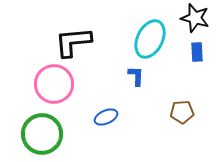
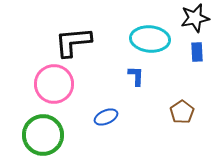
black star: rotated 28 degrees counterclockwise
cyan ellipse: rotated 69 degrees clockwise
brown pentagon: rotated 30 degrees counterclockwise
green circle: moved 1 px right, 1 px down
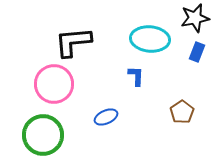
blue rectangle: rotated 24 degrees clockwise
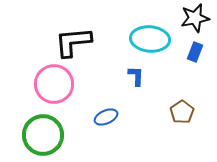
blue rectangle: moved 2 px left
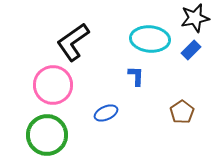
black L-shape: rotated 30 degrees counterclockwise
blue rectangle: moved 4 px left, 2 px up; rotated 24 degrees clockwise
pink circle: moved 1 px left, 1 px down
blue ellipse: moved 4 px up
green circle: moved 4 px right
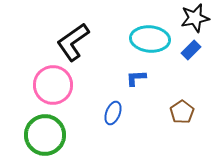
blue L-shape: moved 2 px down; rotated 95 degrees counterclockwise
blue ellipse: moved 7 px right; rotated 45 degrees counterclockwise
green circle: moved 2 px left
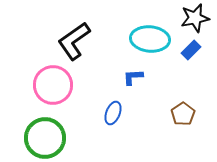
black L-shape: moved 1 px right, 1 px up
blue L-shape: moved 3 px left, 1 px up
brown pentagon: moved 1 px right, 2 px down
green circle: moved 3 px down
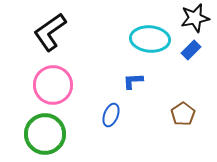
black L-shape: moved 24 px left, 9 px up
blue L-shape: moved 4 px down
blue ellipse: moved 2 px left, 2 px down
green circle: moved 4 px up
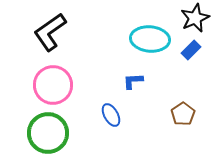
black star: rotated 12 degrees counterclockwise
blue ellipse: rotated 50 degrees counterclockwise
green circle: moved 3 px right, 1 px up
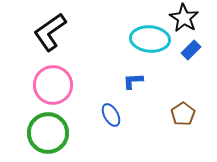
black star: moved 11 px left; rotated 16 degrees counterclockwise
